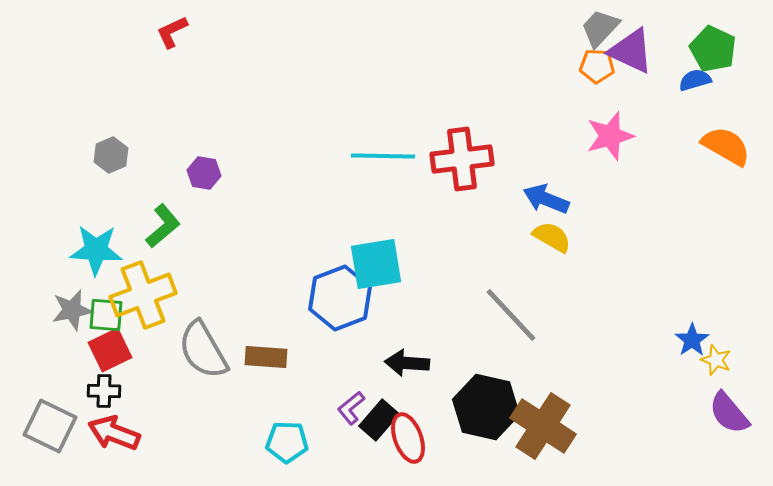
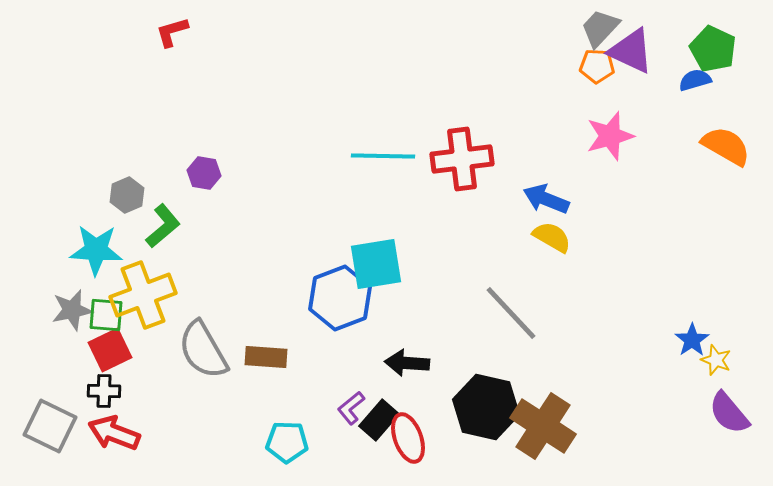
red L-shape: rotated 9 degrees clockwise
gray hexagon: moved 16 px right, 40 px down
gray line: moved 2 px up
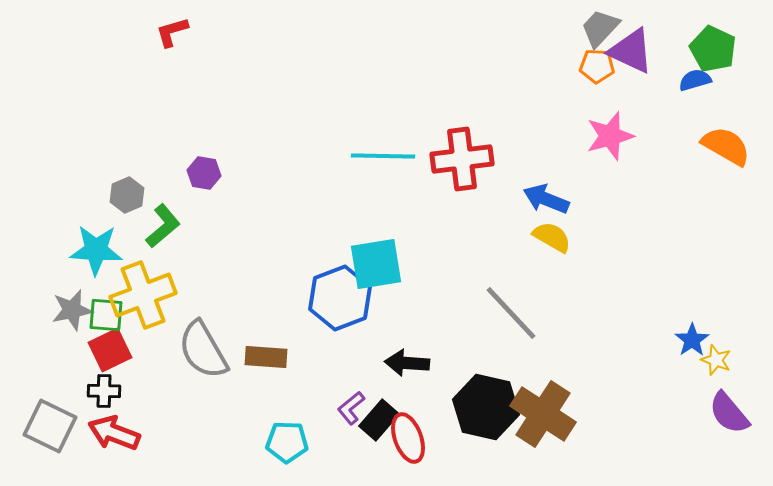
brown cross: moved 12 px up
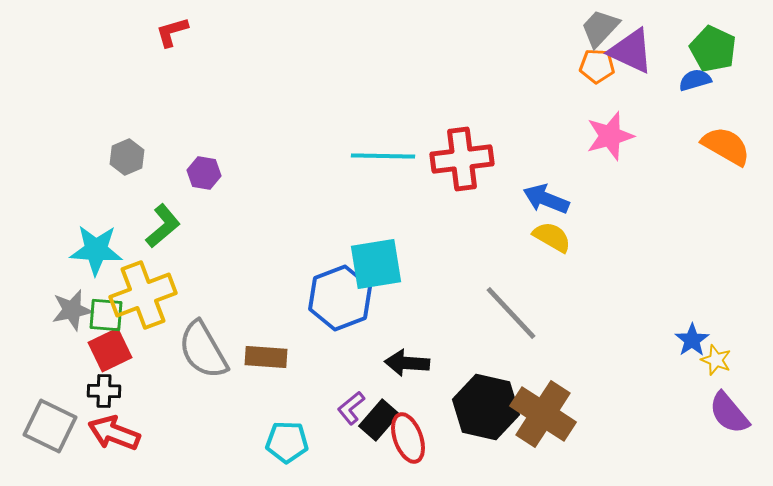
gray hexagon: moved 38 px up
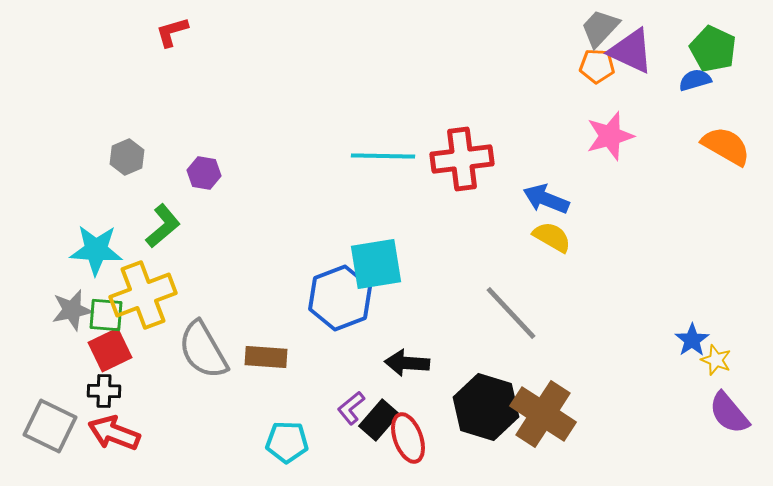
black hexagon: rotated 4 degrees clockwise
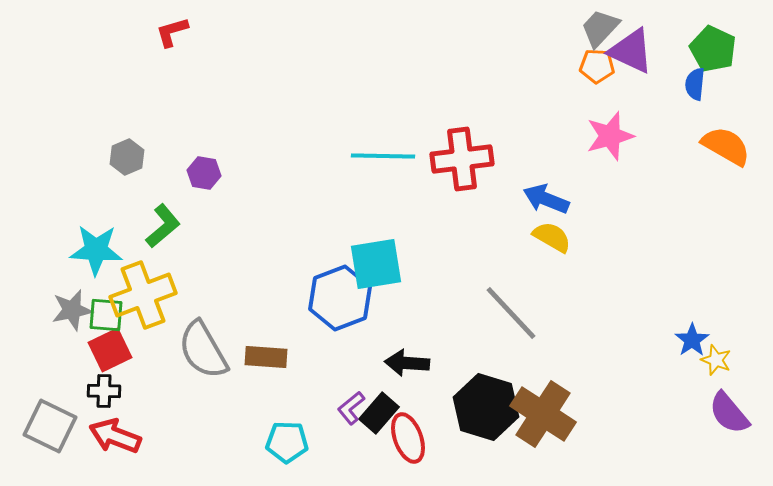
blue semicircle: moved 4 px down; rotated 68 degrees counterclockwise
black rectangle: moved 7 px up
red arrow: moved 1 px right, 3 px down
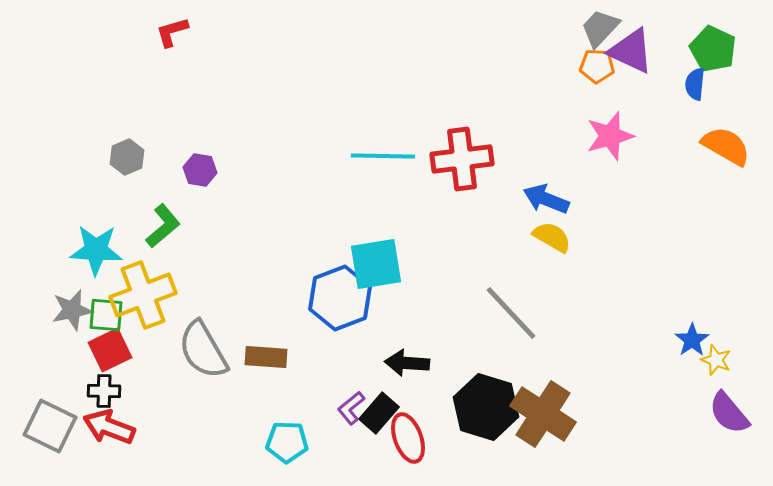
purple hexagon: moved 4 px left, 3 px up
red arrow: moved 6 px left, 9 px up
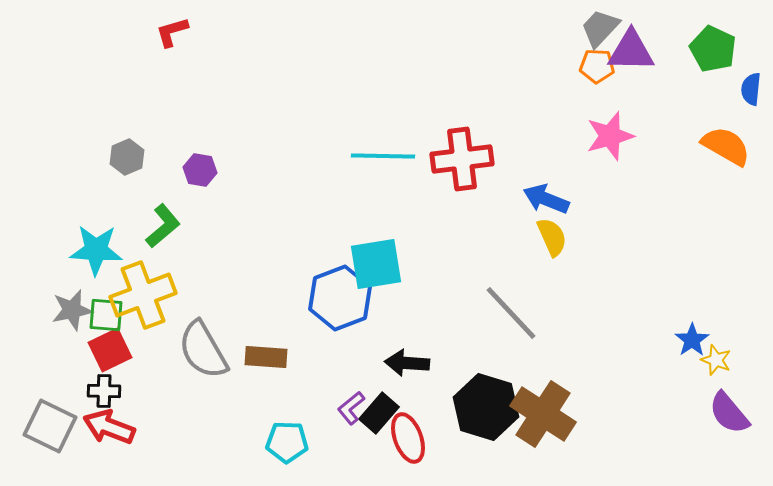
purple triangle: rotated 24 degrees counterclockwise
blue semicircle: moved 56 px right, 5 px down
yellow semicircle: rotated 36 degrees clockwise
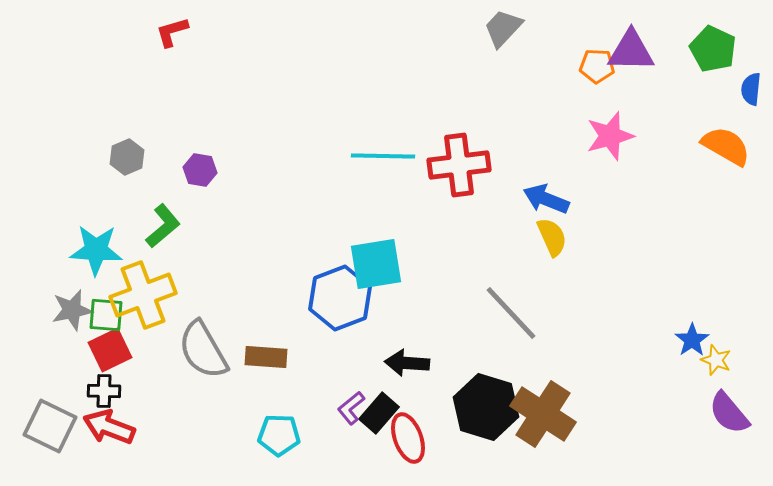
gray trapezoid: moved 97 px left
red cross: moved 3 px left, 6 px down
cyan pentagon: moved 8 px left, 7 px up
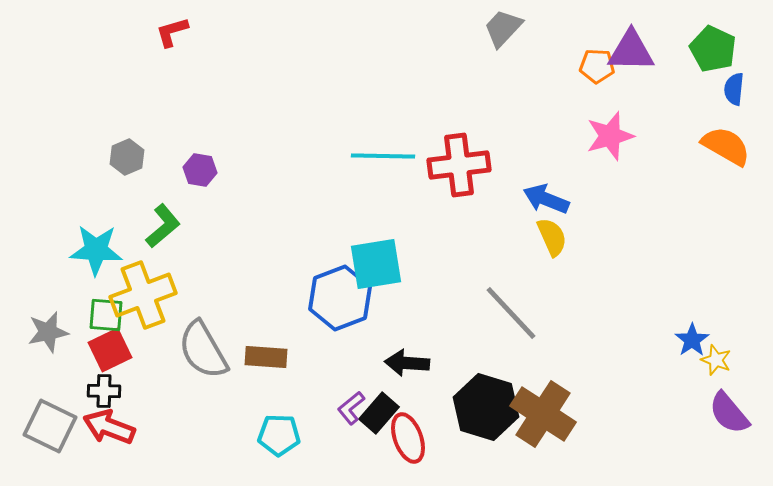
blue semicircle: moved 17 px left
gray star: moved 24 px left, 22 px down
